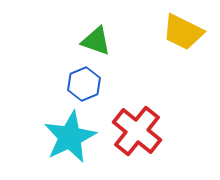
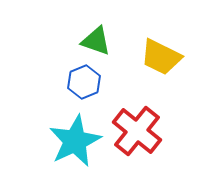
yellow trapezoid: moved 22 px left, 25 px down
blue hexagon: moved 2 px up
cyan star: moved 5 px right, 4 px down
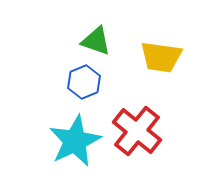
yellow trapezoid: rotated 18 degrees counterclockwise
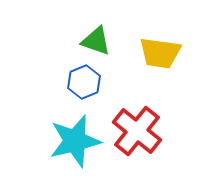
yellow trapezoid: moved 1 px left, 4 px up
cyan star: rotated 12 degrees clockwise
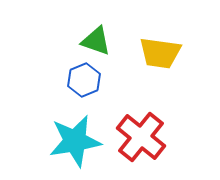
blue hexagon: moved 2 px up
red cross: moved 4 px right, 6 px down
cyan star: rotated 4 degrees clockwise
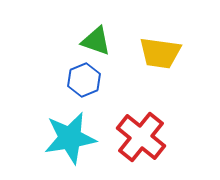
cyan star: moved 5 px left, 3 px up
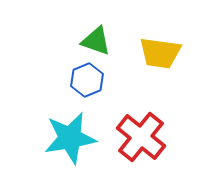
blue hexagon: moved 3 px right
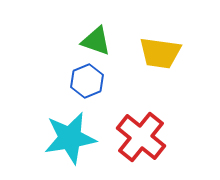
blue hexagon: moved 1 px down
